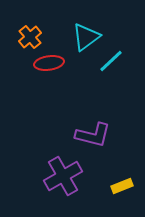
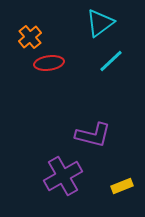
cyan triangle: moved 14 px right, 14 px up
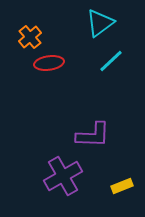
purple L-shape: rotated 12 degrees counterclockwise
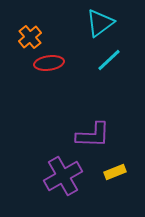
cyan line: moved 2 px left, 1 px up
yellow rectangle: moved 7 px left, 14 px up
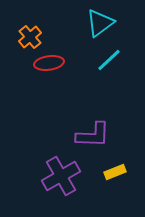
purple cross: moved 2 px left
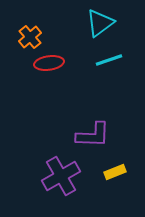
cyan line: rotated 24 degrees clockwise
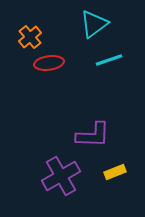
cyan triangle: moved 6 px left, 1 px down
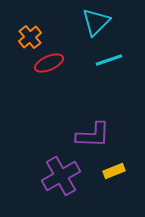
cyan triangle: moved 2 px right, 2 px up; rotated 8 degrees counterclockwise
red ellipse: rotated 16 degrees counterclockwise
yellow rectangle: moved 1 px left, 1 px up
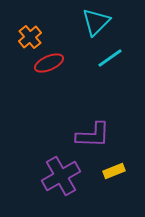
cyan line: moved 1 px right, 2 px up; rotated 16 degrees counterclockwise
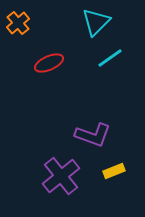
orange cross: moved 12 px left, 14 px up
purple L-shape: rotated 18 degrees clockwise
purple cross: rotated 9 degrees counterclockwise
